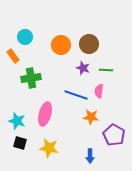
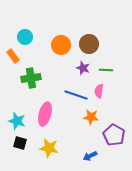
blue arrow: rotated 64 degrees clockwise
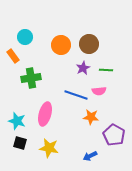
purple star: rotated 24 degrees clockwise
pink semicircle: rotated 104 degrees counterclockwise
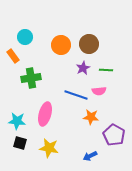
cyan star: rotated 12 degrees counterclockwise
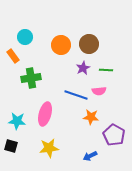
black square: moved 9 px left, 3 px down
yellow star: rotated 18 degrees counterclockwise
